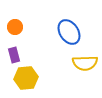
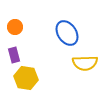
blue ellipse: moved 2 px left, 1 px down
yellow hexagon: rotated 15 degrees clockwise
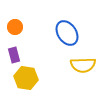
yellow semicircle: moved 2 px left, 2 px down
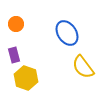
orange circle: moved 1 px right, 3 px up
yellow semicircle: moved 2 px down; rotated 55 degrees clockwise
yellow hexagon: rotated 10 degrees clockwise
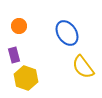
orange circle: moved 3 px right, 2 px down
